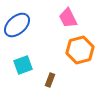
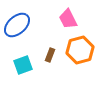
pink trapezoid: moved 1 px down
brown rectangle: moved 25 px up
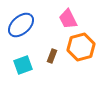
blue ellipse: moved 4 px right
orange hexagon: moved 1 px right, 3 px up
brown rectangle: moved 2 px right, 1 px down
